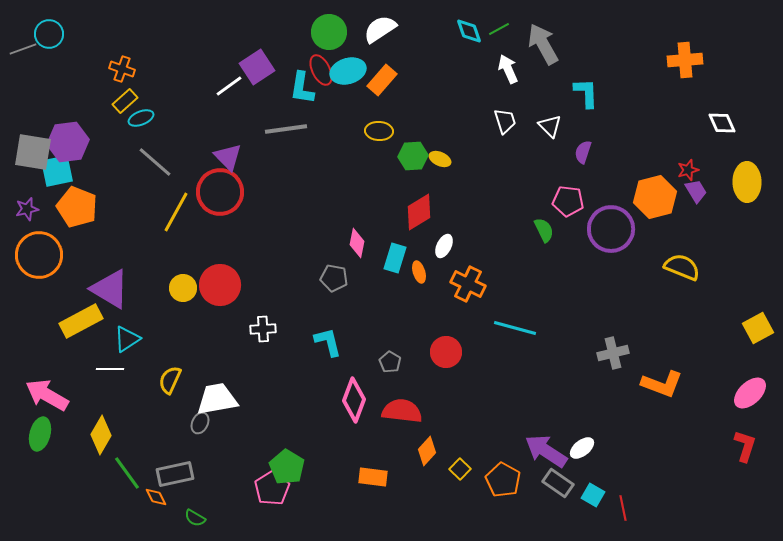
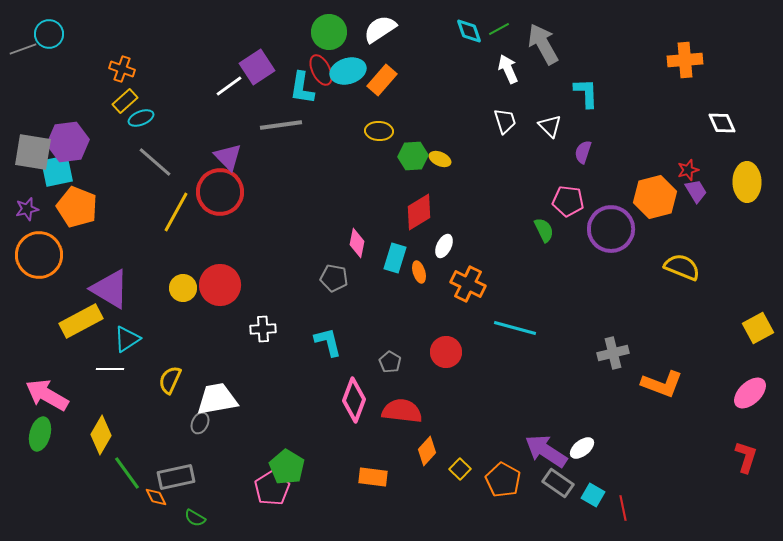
gray line at (286, 129): moved 5 px left, 4 px up
red L-shape at (745, 446): moved 1 px right, 11 px down
gray rectangle at (175, 474): moved 1 px right, 3 px down
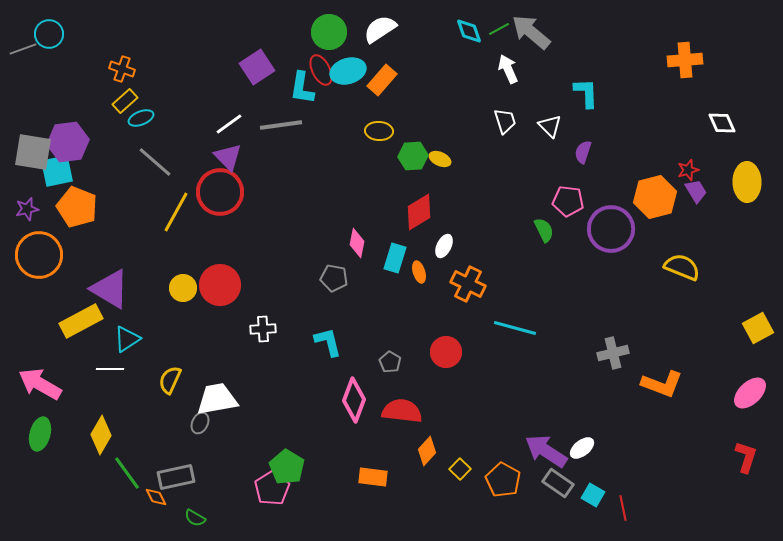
gray arrow at (543, 44): moved 12 px left, 12 px up; rotated 21 degrees counterclockwise
white line at (229, 86): moved 38 px down
pink arrow at (47, 395): moved 7 px left, 11 px up
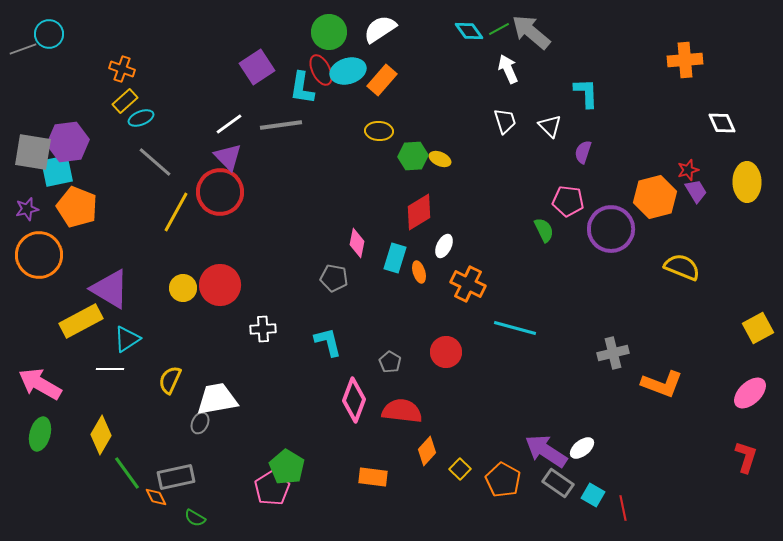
cyan diamond at (469, 31): rotated 16 degrees counterclockwise
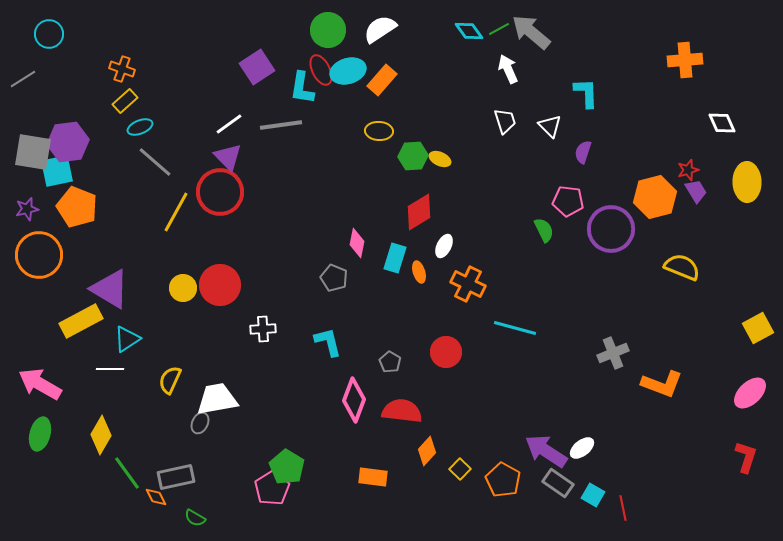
green circle at (329, 32): moved 1 px left, 2 px up
gray line at (23, 49): moved 30 px down; rotated 12 degrees counterclockwise
cyan ellipse at (141, 118): moved 1 px left, 9 px down
gray pentagon at (334, 278): rotated 12 degrees clockwise
gray cross at (613, 353): rotated 8 degrees counterclockwise
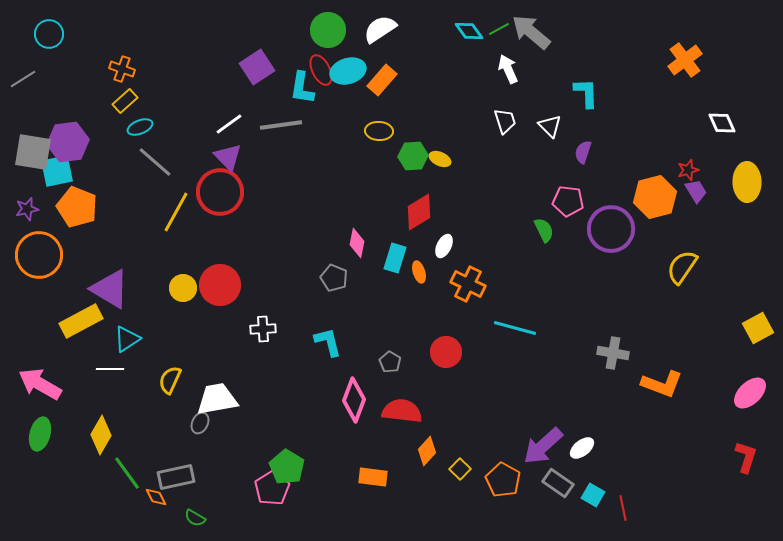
orange cross at (685, 60): rotated 32 degrees counterclockwise
yellow semicircle at (682, 267): rotated 78 degrees counterclockwise
gray cross at (613, 353): rotated 32 degrees clockwise
purple arrow at (546, 451): moved 3 px left, 5 px up; rotated 75 degrees counterclockwise
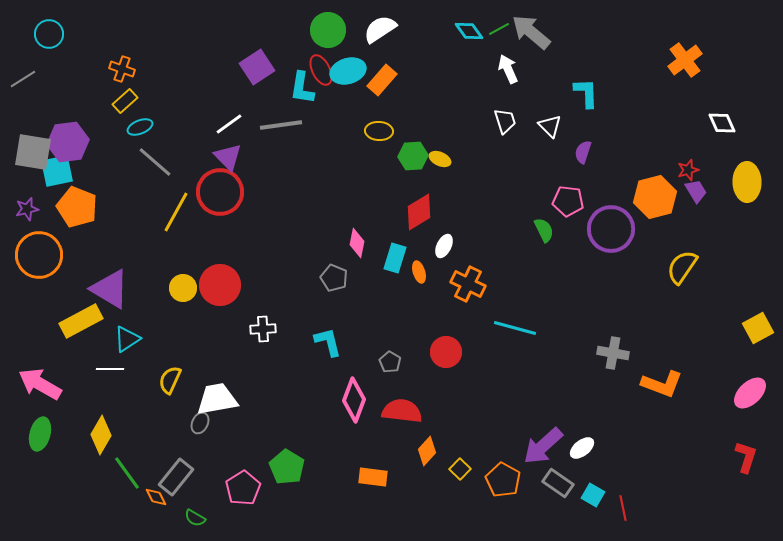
gray rectangle at (176, 477): rotated 39 degrees counterclockwise
pink pentagon at (272, 488): moved 29 px left
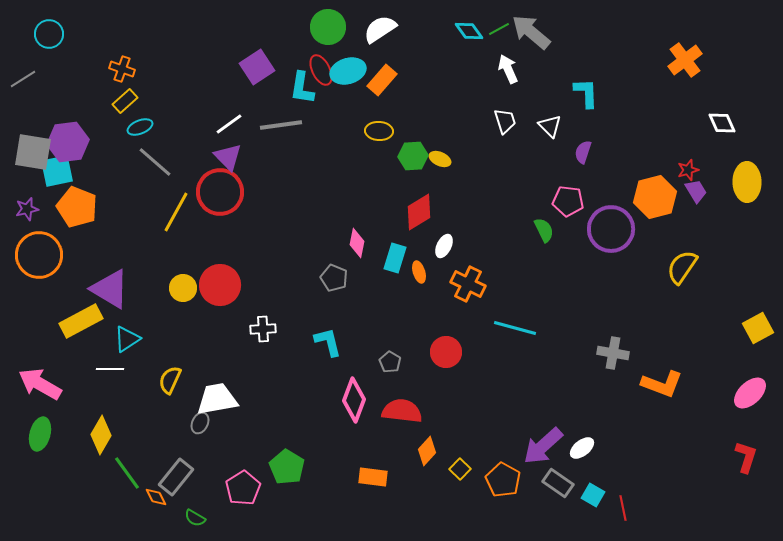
green circle at (328, 30): moved 3 px up
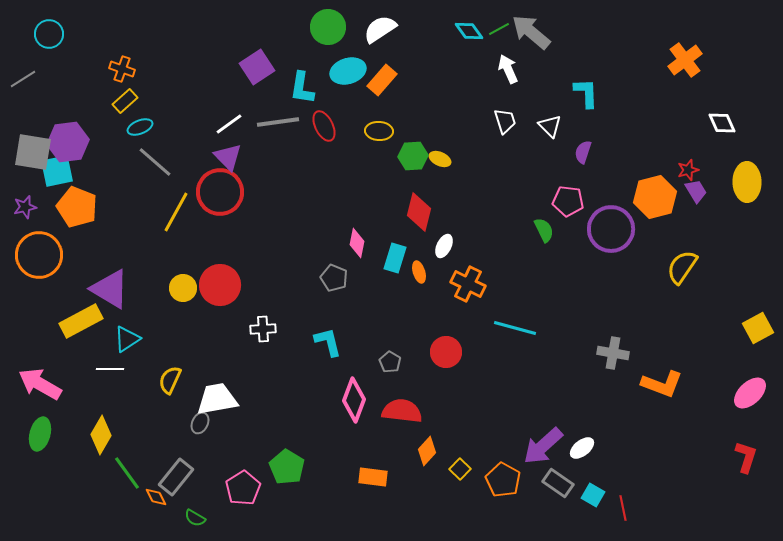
red ellipse at (321, 70): moved 3 px right, 56 px down
gray line at (281, 125): moved 3 px left, 3 px up
purple star at (27, 209): moved 2 px left, 2 px up
red diamond at (419, 212): rotated 45 degrees counterclockwise
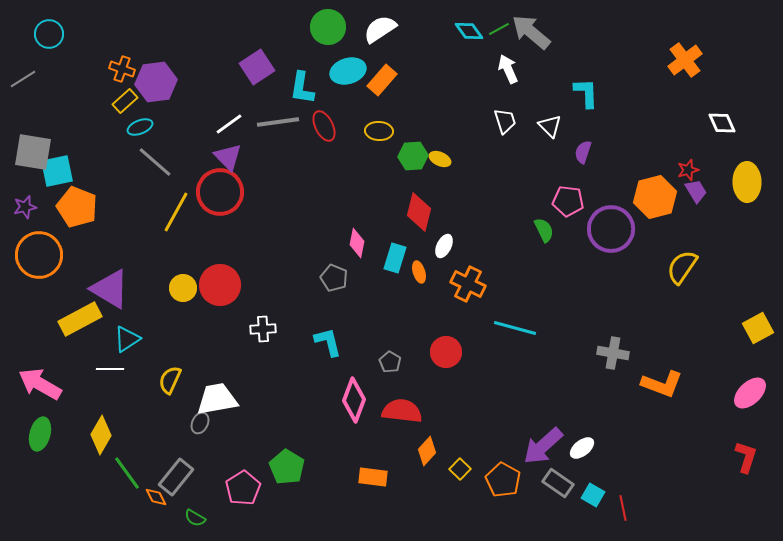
purple hexagon at (68, 142): moved 88 px right, 60 px up
yellow rectangle at (81, 321): moved 1 px left, 2 px up
